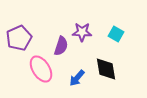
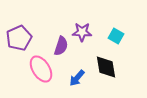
cyan square: moved 2 px down
black diamond: moved 2 px up
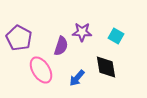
purple pentagon: rotated 20 degrees counterclockwise
pink ellipse: moved 1 px down
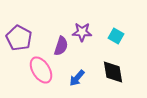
black diamond: moved 7 px right, 5 px down
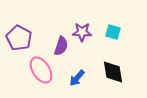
cyan square: moved 3 px left, 4 px up; rotated 14 degrees counterclockwise
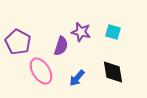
purple star: moved 1 px left; rotated 12 degrees clockwise
purple pentagon: moved 1 px left, 4 px down
pink ellipse: moved 1 px down
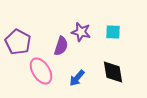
cyan square: rotated 14 degrees counterclockwise
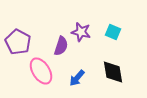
cyan square: rotated 21 degrees clockwise
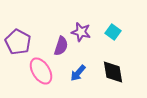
cyan square: rotated 14 degrees clockwise
blue arrow: moved 1 px right, 5 px up
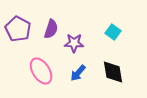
purple star: moved 7 px left, 11 px down; rotated 12 degrees counterclockwise
purple pentagon: moved 13 px up
purple semicircle: moved 10 px left, 17 px up
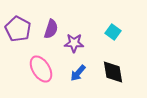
pink ellipse: moved 2 px up
